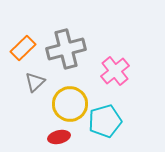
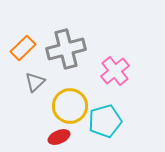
yellow circle: moved 2 px down
red ellipse: rotated 10 degrees counterclockwise
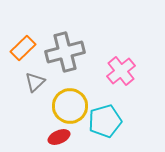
gray cross: moved 1 px left, 3 px down
pink cross: moved 6 px right
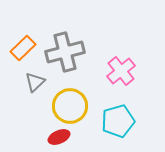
cyan pentagon: moved 13 px right
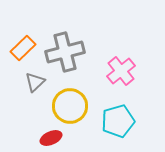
red ellipse: moved 8 px left, 1 px down
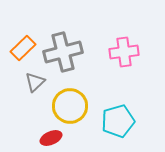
gray cross: moved 2 px left
pink cross: moved 3 px right, 19 px up; rotated 32 degrees clockwise
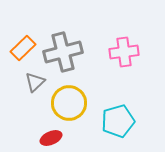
yellow circle: moved 1 px left, 3 px up
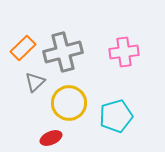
cyan pentagon: moved 2 px left, 5 px up
